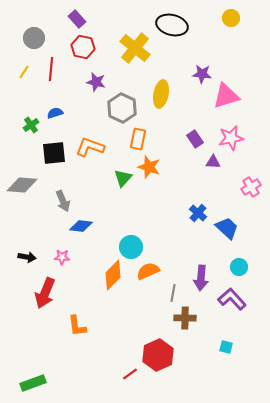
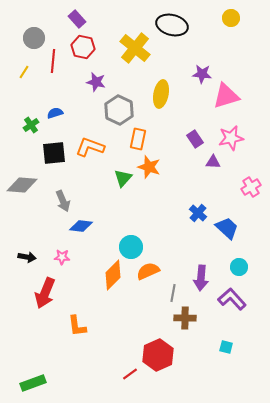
red line at (51, 69): moved 2 px right, 8 px up
gray hexagon at (122, 108): moved 3 px left, 2 px down
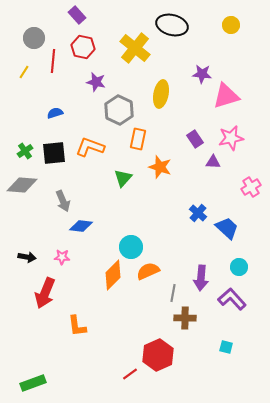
yellow circle at (231, 18): moved 7 px down
purple rectangle at (77, 19): moved 4 px up
green cross at (31, 125): moved 6 px left, 26 px down
orange star at (149, 167): moved 11 px right
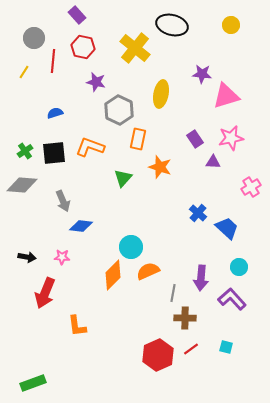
red line at (130, 374): moved 61 px right, 25 px up
